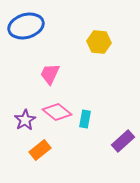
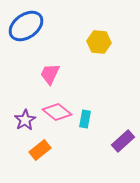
blue ellipse: rotated 20 degrees counterclockwise
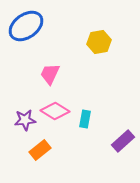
yellow hexagon: rotated 15 degrees counterclockwise
pink diamond: moved 2 px left, 1 px up; rotated 8 degrees counterclockwise
purple star: rotated 25 degrees clockwise
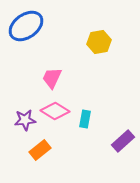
pink trapezoid: moved 2 px right, 4 px down
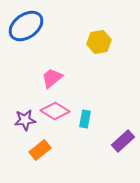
pink trapezoid: rotated 25 degrees clockwise
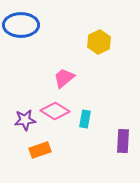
blue ellipse: moved 5 px left, 1 px up; rotated 36 degrees clockwise
yellow hexagon: rotated 15 degrees counterclockwise
pink trapezoid: moved 12 px right
purple rectangle: rotated 45 degrees counterclockwise
orange rectangle: rotated 20 degrees clockwise
